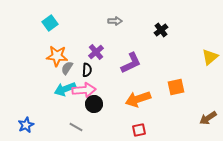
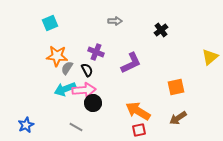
cyan square: rotated 14 degrees clockwise
purple cross: rotated 28 degrees counterclockwise
black semicircle: rotated 32 degrees counterclockwise
orange arrow: moved 12 px down; rotated 50 degrees clockwise
black circle: moved 1 px left, 1 px up
brown arrow: moved 30 px left
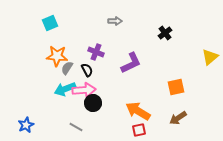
black cross: moved 4 px right, 3 px down
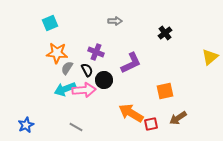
orange star: moved 3 px up
orange square: moved 11 px left, 4 px down
black circle: moved 11 px right, 23 px up
orange arrow: moved 7 px left, 2 px down
red square: moved 12 px right, 6 px up
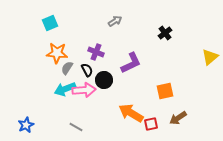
gray arrow: rotated 32 degrees counterclockwise
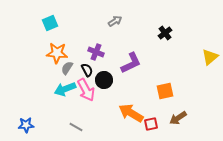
pink arrow: moved 2 px right; rotated 65 degrees clockwise
blue star: rotated 21 degrees clockwise
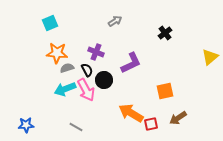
gray semicircle: rotated 40 degrees clockwise
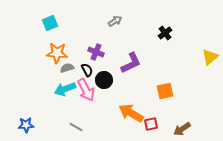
brown arrow: moved 4 px right, 11 px down
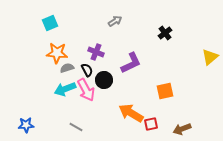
brown arrow: rotated 12 degrees clockwise
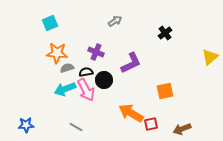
black semicircle: moved 1 px left, 2 px down; rotated 72 degrees counterclockwise
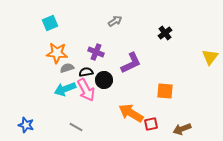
yellow triangle: rotated 12 degrees counterclockwise
orange square: rotated 18 degrees clockwise
blue star: rotated 21 degrees clockwise
